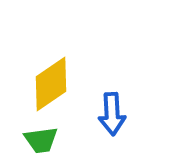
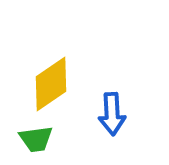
green trapezoid: moved 5 px left, 1 px up
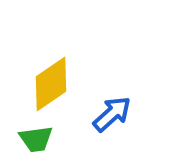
blue arrow: rotated 129 degrees counterclockwise
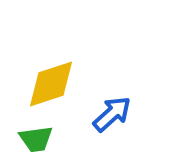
yellow diamond: rotated 16 degrees clockwise
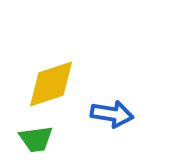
blue arrow: rotated 51 degrees clockwise
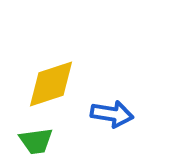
green trapezoid: moved 2 px down
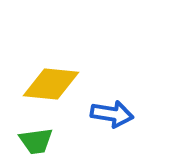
yellow diamond: rotated 24 degrees clockwise
